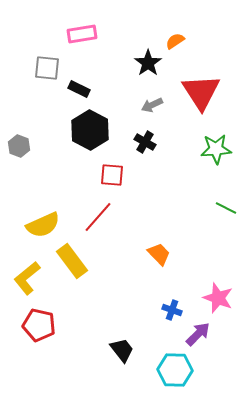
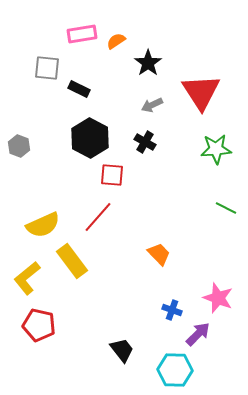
orange semicircle: moved 59 px left
black hexagon: moved 8 px down
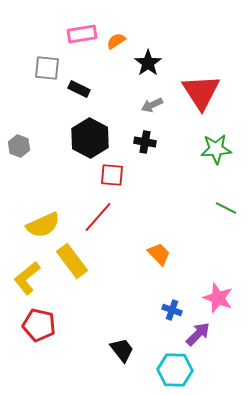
black cross: rotated 20 degrees counterclockwise
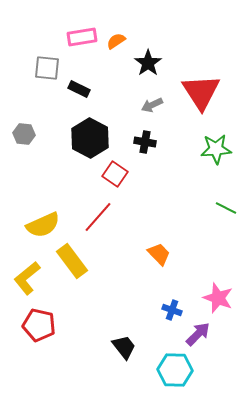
pink rectangle: moved 3 px down
gray hexagon: moved 5 px right, 12 px up; rotated 15 degrees counterclockwise
red square: moved 3 px right, 1 px up; rotated 30 degrees clockwise
black trapezoid: moved 2 px right, 3 px up
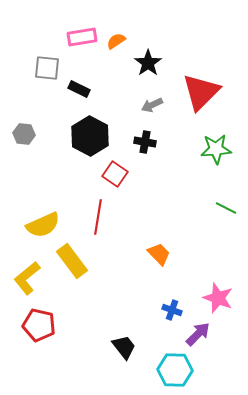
red triangle: rotated 18 degrees clockwise
black hexagon: moved 2 px up
red line: rotated 32 degrees counterclockwise
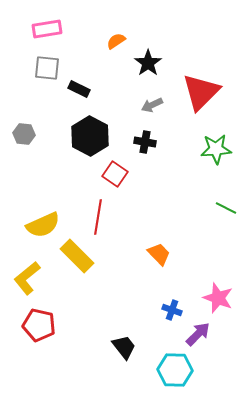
pink rectangle: moved 35 px left, 8 px up
yellow rectangle: moved 5 px right, 5 px up; rotated 8 degrees counterclockwise
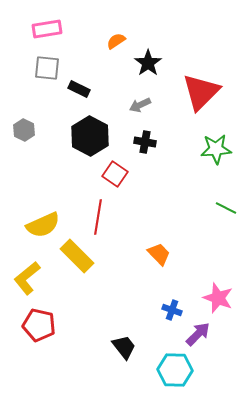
gray arrow: moved 12 px left
gray hexagon: moved 4 px up; rotated 20 degrees clockwise
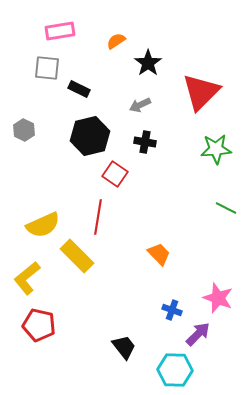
pink rectangle: moved 13 px right, 2 px down
black hexagon: rotated 18 degrees clockwise
